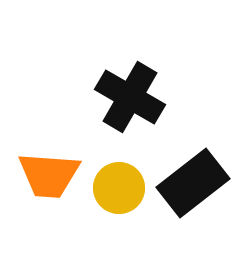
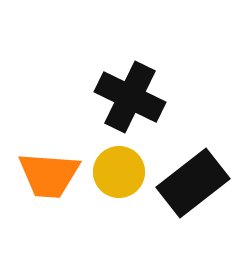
black cross: rotated 4 degrees counterclockwise
yellow circle: moved 16 px up
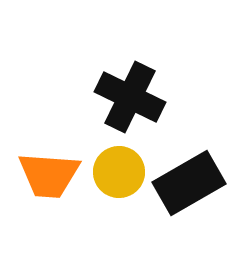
black rectangle: moved 4 px left; rotated 8 degrees clockwise
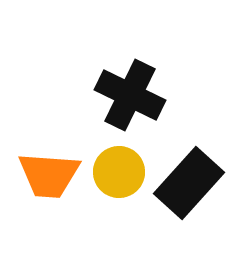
black cross: moved 2 px up
black rectangle: rotated 18 degrees counterclockwise
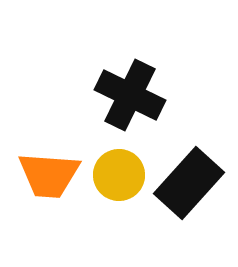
yellow circle: moved 3 px down
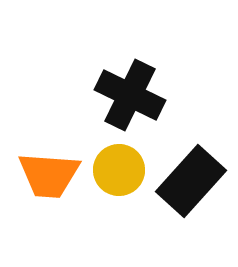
yellow circle: moved 5 px up
black rectangle: moved 2 px right, 2 px up
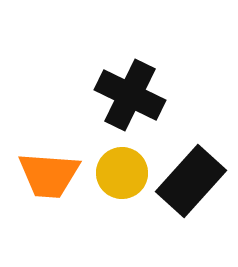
yellow circle: moved 3 px right, 3 px down
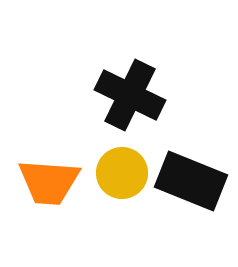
orange trapezoid: moved 7 px down
black rectangle: rotated 70 degrees clockwise
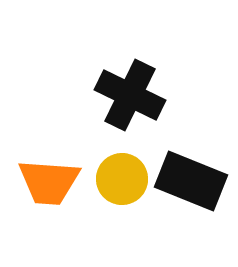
yellow circle: moved 6 px down
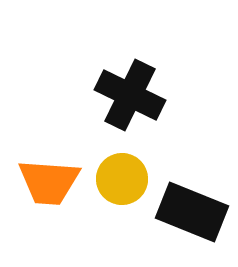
black rectangle: moved 1 px right, 31 px down
